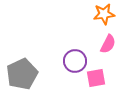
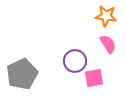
orange star: moved 2 px right, 2 px down; rotated 15 degrees clockwise
pink semicircle: rotated 60 degrees counterclockwise
pink square: moved 2 px left
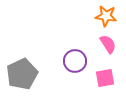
pink square: moved 11 px right
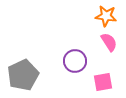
pink semicircle: moved 1 px right, 2 px up
gray pentagon: moved 1 px right, 1 px down
pink square: moved 2 px left, 4 px down
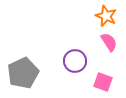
orange star: rotated 15 degrees clockwise
gray pentagon: moved 2 px up
pink square: rotated 30 degrees clockwise
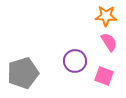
orange star: rotated 20 degrees counterclockwise
gray pentagon: rotated 8 degrees clockwise
pink square: moved 1 px right, 6 px up
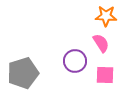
pink semicircle: moved 8 px left, 1 px down
pink square: moved 1 px right, 1 px up; rotated 18 degrees counterclockwise
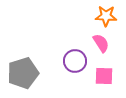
pink square: moved 1 px left, 1 px down
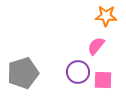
pink semicircle: moved 5 px left, 3 px down; rotated 108 degrees counterclockwise
purple circle: moved 3 px right, 11 px down
pink square: moved 1 px left, 4 px down
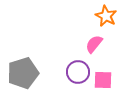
orange star: rotated 25 degrees clockwise
pink semicircle: moved 2 px left, 2 px up
